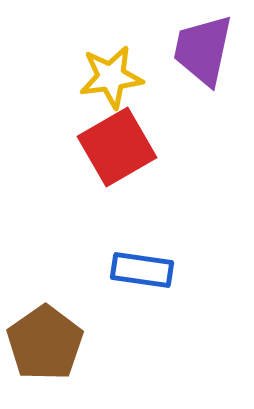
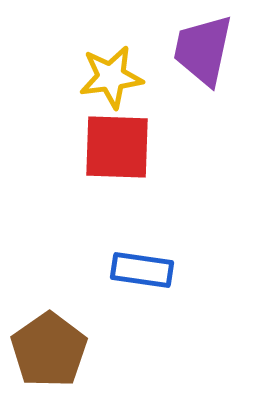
red square: rotated 32 degrees clockwise
brown pentagon: moved 4 px right, 7 px down
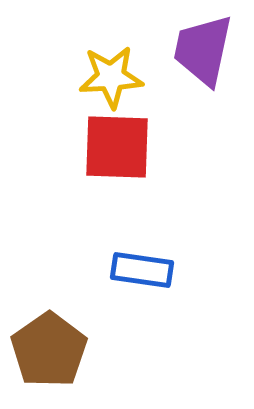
yellow star: rotated 4 degrees clockwise
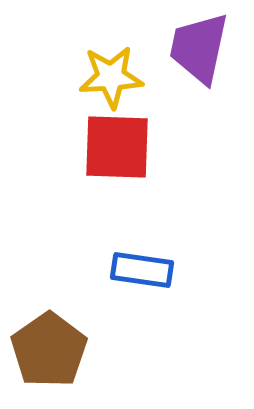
purple trapezoid: moved 4 px left, 2 px up
